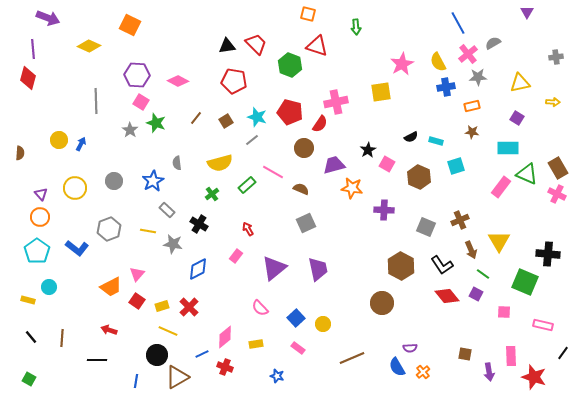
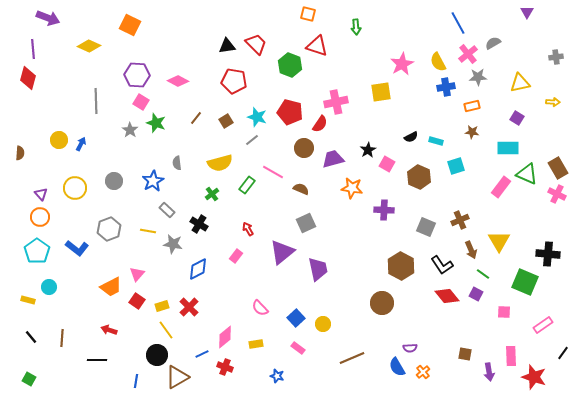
purple trapezoid at (334, 165): moved 1 px left, 6 px up
green rectangle at (247, 185): rotated 12 degrees counterclockwise
purple triangle at (274, 268): moved 8 px right, 16 px up
pink rectangle at (543, 325): rotated 48 degrees counterclockwise
yellow line at (168, 331): moved 2 px left, 1 px up; rotated 30 degrees clockwise
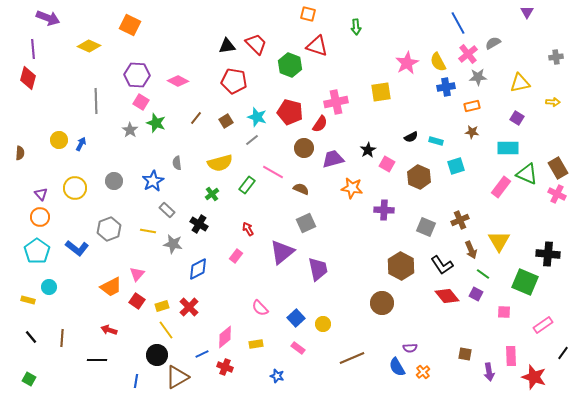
pink star at (402, 64): moved 5 px right, 1 px up
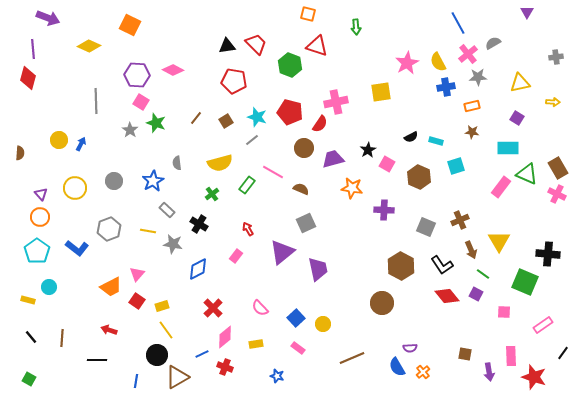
pink diamond at (178, 81): moved 5 px left, 11 px up
red cross at (189, 307): moved 24 px right, 1 px down
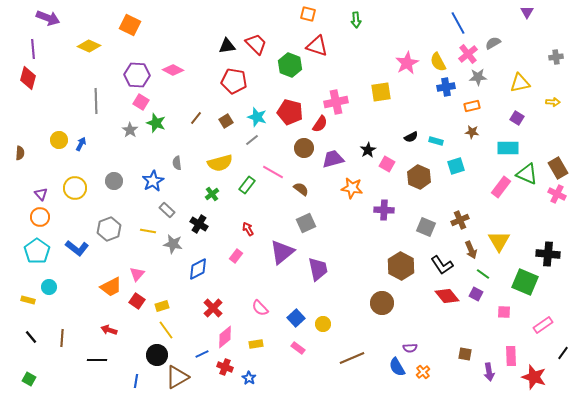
green arrow at (356, 27): moved 7 px up
brown semicircle at (301, 189): rotated 14 degrees clockwise
blue star at (277, 376): moved 28 px left, 2 px down; rotated 16 degrees clockwise
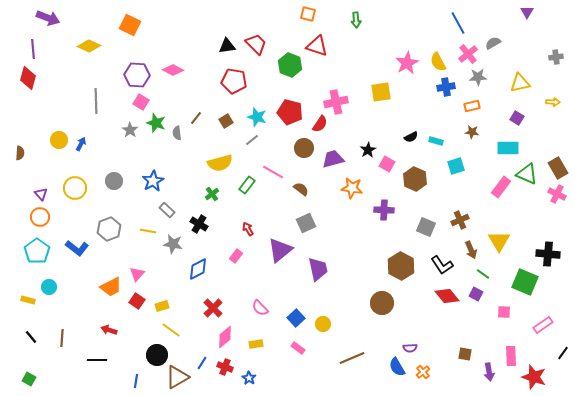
gray semicircle at (177, 163): moved 30 px up
brown hexagon at (419, 177): moved 4 px left, 2 px down
purple triangle at (282, 252): moved 2 px left, 2 px up
yellow line at (166, 330): moved 5 px right; rotated 18 degrees counterclockwise
blue line at (202, 354): moved 9 px down; rotated 32 degrees counterclockwise
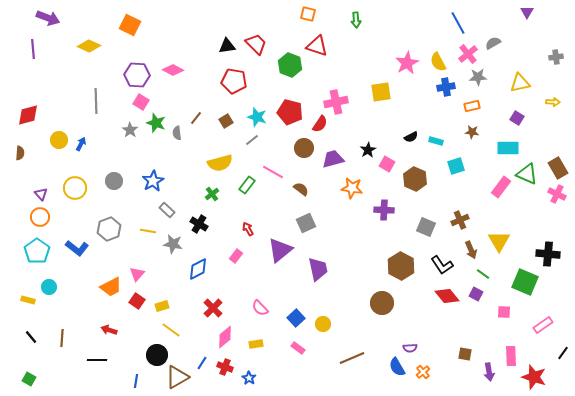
red diamond at (28, 78): moved 37 px down; rotated 60 degrees clockwise
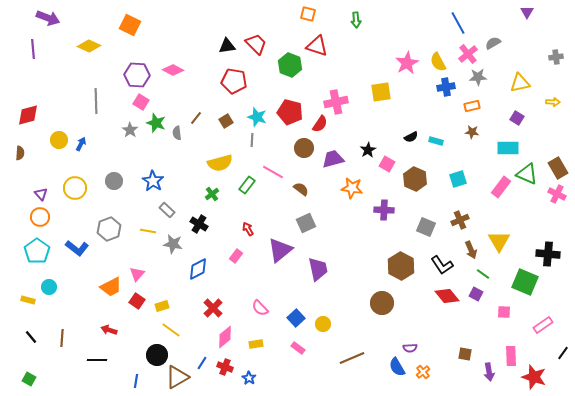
gray line at (252, 140): rotated 48 degrees counterclockwise
cyan square at (456, 166): moved 2 px right, 13 px down
blue star at (153, 181): rotated 10 degrees counterclockwise
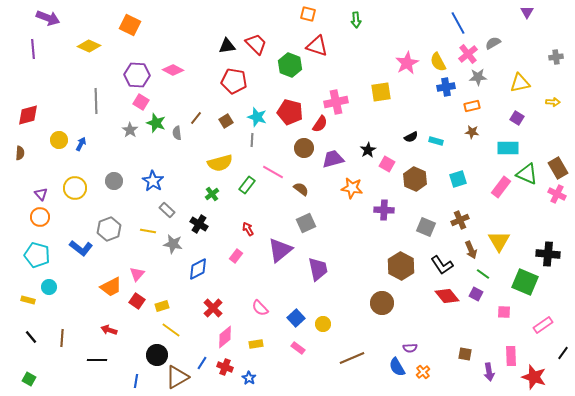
blue L-shape at (77, 248): moved 4 px right
cyan pentagon at (37, 251): moved 4 px down; rotated 20 degrees counterclockwise
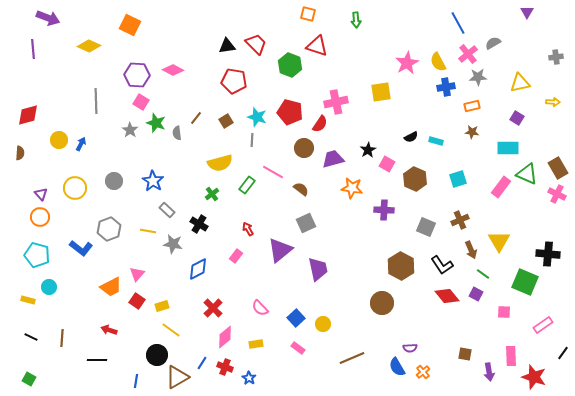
black line at (31, 337): rotated 24 degrees counterclockwise
